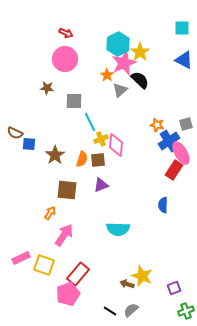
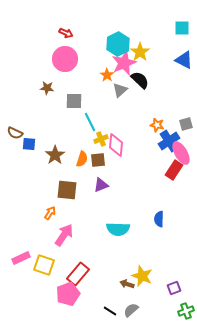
blue semicircle at (163, 205): moved 4 px left, 14 px down
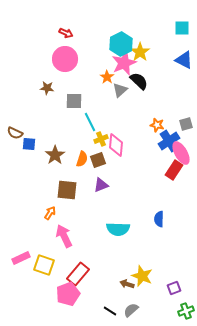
cyan hexagon at (118, 44): moved 3 px right
orange star at (107, 75): moved 2 px down
black semicircle at (140, 80): moved 1 px left, 1 px down
brown square at (98, 160): rotated 14 degrees counterclockwise
pink arrow at (64, 235): moved 1 px down; rotated 60 degrees counterclockwise
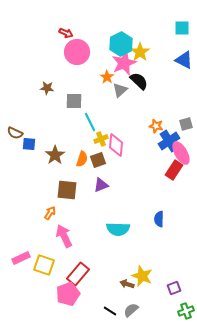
pink circle at (65, 59): moved 12 px right, 7 px up
orange star at (157, 125): moved 1 px left, 1 px down
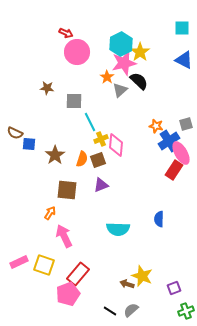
pink star at (124, 63): rotated 10 degrees clockwise
pink rectangle at (21, 258): moved 2 px left, 4 px down
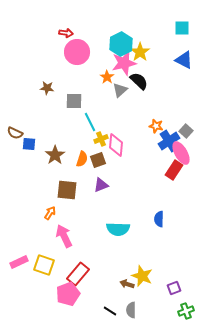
red arrow at (66, 33): rotated 16 degrees counterclockwise
gray square at (186, 124): moved 7 px down; rotated 32 degrees counterclockwise
gray semicircle at (131, 310): rotated 49 degrees counterclockwise
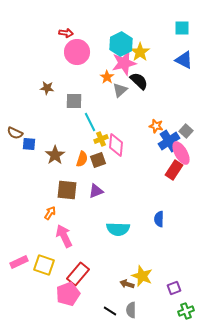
purple triangle at (101, 185): moved 5 px left, 6 px down
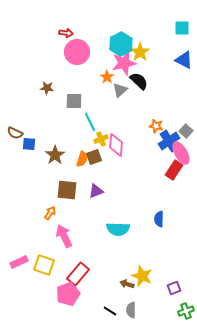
brown square at (98, 160): moved 4 px left, 3 px up
